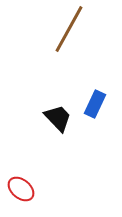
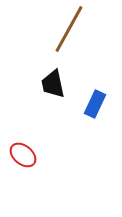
black trapezoid: moved 5 px left, 34 px up; rotated 148 degrees counterclockwise
red ellipse: moved 2 px right, 34 px up
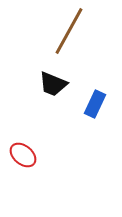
brown line: moved 2 px down
black trapezoid: rotated 56 degrees counterclockwise
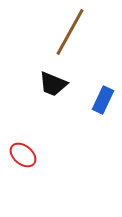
brown line: moved 1 px right, 1 px down
blue rectangle: moved 8 px right, 4 px up
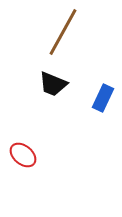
brown line: moved 7 px left
blue rectangle: moved 2 px up
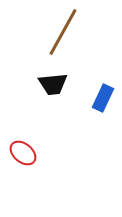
black trapezoid: rotated 28 degrees counterclockwise
red ellipse: moved 2 px up
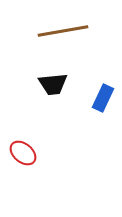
brown line: moved 1 px up; rotated 51 degrees clockwise
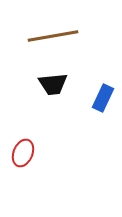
brown line: moved 10 px left, 5 px down
red ellipse: rotated 72 degrees clockwise
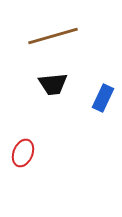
brown line: rotated 6 degrees counterclockwise
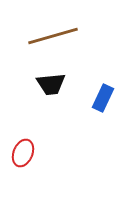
black trapezoid: moved 2 px left
